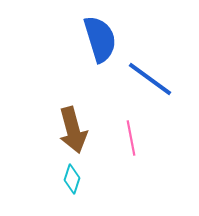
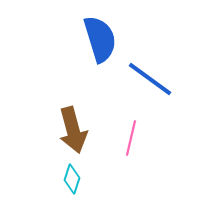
pink line: rotated 24 degrees clockwise
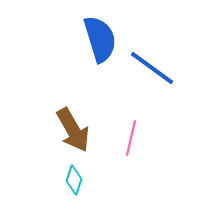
blue line: moved 2 px right, 11 px up
brown arrow: rotated 15 degrees counterclockwise
cyan diamond: moved 2 px right, 1 px down
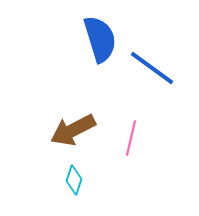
brown arrow: rotated 93 degrees clockwise
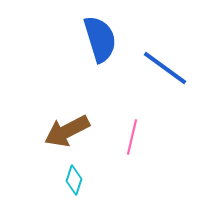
blue line: moved 13 px right
brown arrow: moved 6 px left, 1 px down
pink line: moved 1 px right, 1 px up
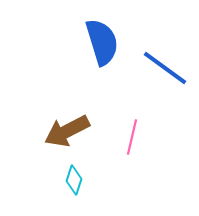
blue semicircle: moved 2 px right, 3 px down
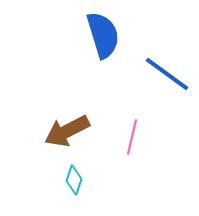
blue semicircle: moved 1 px right, 7 px up
blue line: moved 2 px right, 6 px down
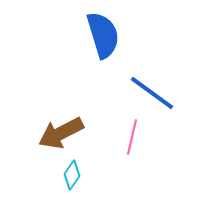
blue line: moved 15 px left, 19 px down
brown arrow: moved 6 px left, 2 px down
cyan diamond: moved 2 px left, 5 px up; rotated 16 degrees clockwise
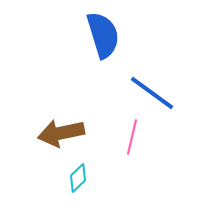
brown arrow: rotated 15 degrees clockwise
cyan diamond: moved 6 px right, 3 px down; rotated 12 degrees clockwise
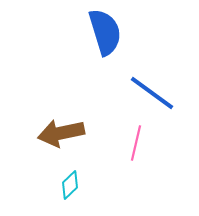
blue semicircle: moved 2 px right, 3 px up
pink line: moved 4 px right, 6 px down
cyan diamond: moved 8 px left, 7 px down
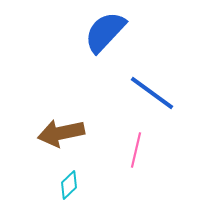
blue semicircle: rotated 120 degrees counterclockwise
pink line: moved 7 px down
cyan diamond: moved 1 px left
